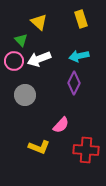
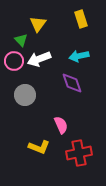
yellow triangle: moved 1 px left, 2 px down; rotated 24 degrees clockwise
purple diamond: moved 2 px left; rotated 45 degrees counterclockwise
pink semicircle: rotated 66 degrees counterclockwise
red cross: moved 7 px left, 3 px down; rotated 15 degrees counterclockwise
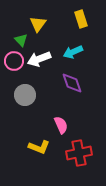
cyan arrow: moved 6 px left, 4 px up; rotated 12 degrees counterclockwise
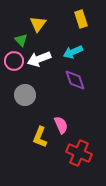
purple diamond: moved 3 px right, 3 px up
yellow L-shape: moved 1 px right, 10 px up; rotated 90 degrees clockwise
red cross: rotated 35 degrees clockwise
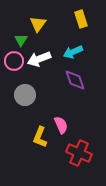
green triangle: rotated 16 degrees clockwise
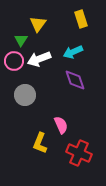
yellow L-shape: moved 6 px down
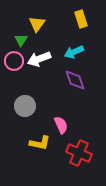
yellow triangle: moved 1 px left
cyan arrow: moved 1 px right
gray circle: moved 11 px down
yellow L-shape: rotated 100 degrees counterclockwise
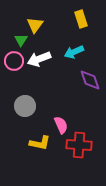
yellow triangle: moved 2 px left, 1 px down
purple diamond: moved 15 px right
red cross: moved 8 px up; rotated 20 degrees counterclockwise
